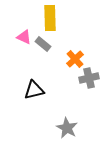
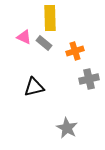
gray rectangle: moved 1 px right, 1 px up
orange cross: moved 8 px up; rotated 24 degrees clockwise
gray cross: moved 1 px down
black triangle: moved 3 px up
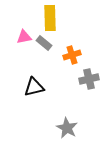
pink triangle: rotated 35 degrees counterclockwise
orange cross: moved 3 px left, 4 px down
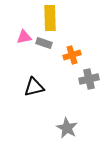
gray rectangle: rotated 21 degrees counterclockwise
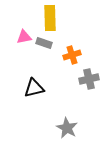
black triangle: moved 1 px down
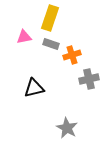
yellow rectangle: rotated 20 degrees clockwise
gray rectangle: moved 7 px right, 1 px down
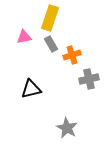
gray rectangle: rotated 42 degrees clockwise
black triangle: moved 3 px left, 1 px down
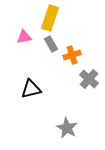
gray cross: rotated 36 degrees counterclockwise
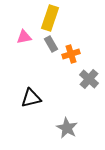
orange cross: moved 1 px left, 1 px up
black triangle: moved 9 px down
